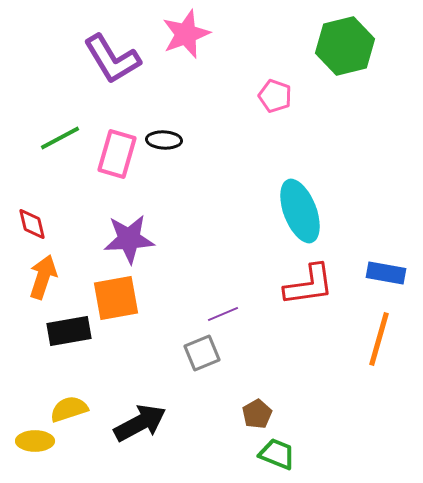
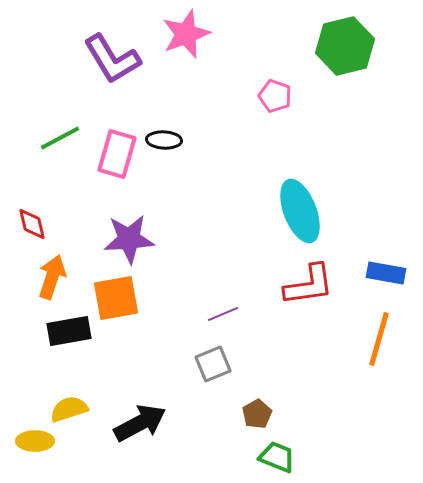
orange arrow: moved 9 px right
gray square: moved 11 px right, 11 px down
green trapezoid: moved 3 px down
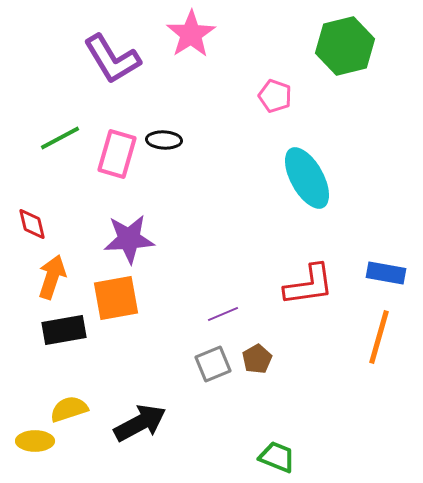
pink star: moved 5 px right; rotated 12 degrees counterclockwise
cyan ellipse: moved 7 px right, 33 px up; rotated 8 degrees counterclockwise
black rectangle: moved 5 px left, 1 px up
orange line: moved 2 px up
brown pentagon: moved 55 px up
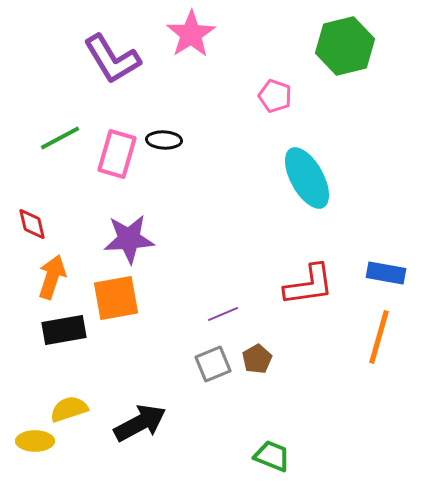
green trapezoid: moved 5 px left, 1 px up
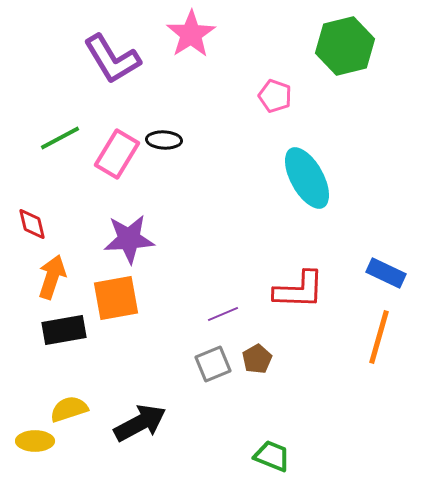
pink rectangle: rotated 15 degrees clockwise
blue rectangle: rotated 15 degrees clockwise
red L-shape: moved 10 px left, 5 px down; rotated 10 degrees clockwise
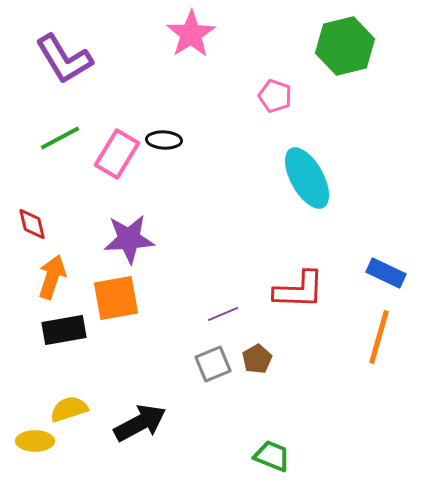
purple L-shape: moved 48 px left
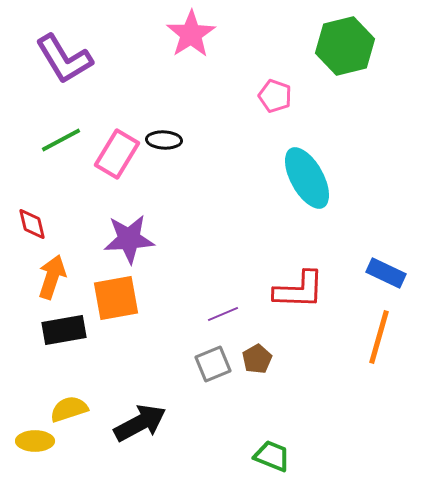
green line: moved 1 px right, 2 px down
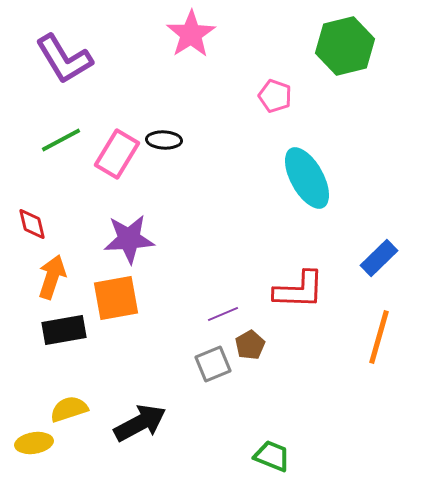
blue rectangle: moved 7 px left, 15 px up; rotated 69 degrees counterclockwise
brown pentagon: moved 7 px left, 14 px up
yellow ellipse: moved 1 px left, 2 px down; rotated 9 degrees counterclockwise
